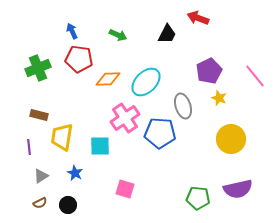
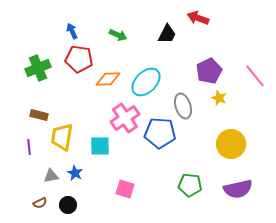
yellow circle: moved 5 px down
gray triangle: moved 10 px right; rotated 21 degrees clockwise
green pentagon: moved 8 px left, 13 px up
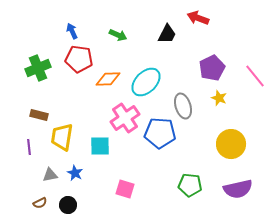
purple pentagon: moved 3 px right, 3 px up
gray triangle: moved 1 px left, 1 px up
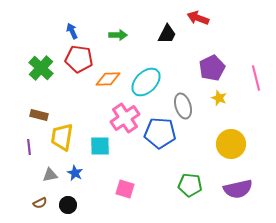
green arrow: rotated 24 degrees counterclockwise
green cross: moved 3 px right; rotated 25 degrees counterclockwise
pink line: moved 1 px right, 2 px down; rotated 25 degrees clockwise
